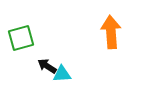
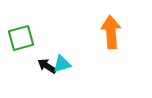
cyan triangle: moved 10 px up; rotated 12 degrees counterclockwise
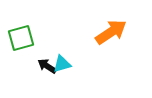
orange arrow: rotated 60 degrees clockwise
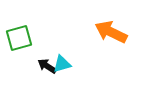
orange arrow: rotated 120 degrees counterclockwise
green square: moved 2 px left
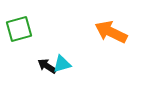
green square: moved 9 px up
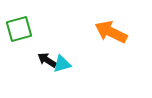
black arrow: moved 6 px up
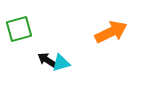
orange arrow: rotated 128 degrees clockwise
cyan triangle: moved 1 px left, 1 px up
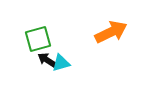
green square: moved 19 px right, 10 px down
